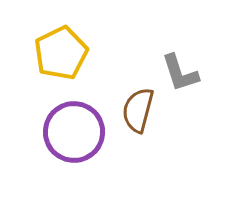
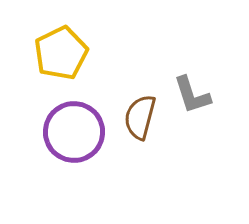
gray L-shape: moved 12 px right, 22 px down
brown semicircle: moved 2 px right, 7 px down
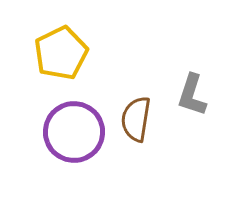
gray L-shape: rotated 36 degrees clockwise
brown semicircle: moved 4 px left, 2 px down; rotated 6 degrees counterclockwise
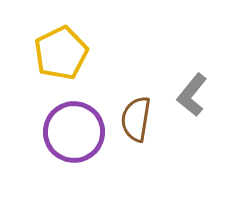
gray L-shape: rotated 21 degrees clockwise
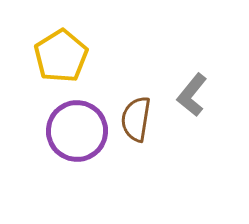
yellow pentagon: moved 3 px down; rotated 6 degrees counterclockwise
purple circle: moved 3 px right, 1 px up
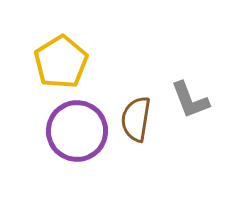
yellow pentagon: moved 6 px down
gray L-shape: moved 2 px left, 5 px down; rotated 60 degrees counterclockwise
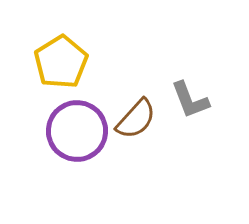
brown semicircle: rotated 147 degrees counterclockwise
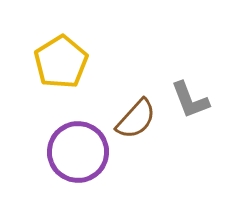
purple circle: moved 1 px right, 21 px down
